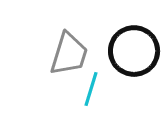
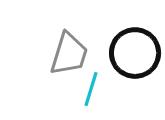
black circle: moved 1 px right, 2 px down
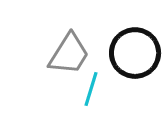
gray trapezoid: rotated 15 degrees clockwise
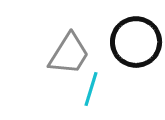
black circle: moved 1 px right, 11 px up
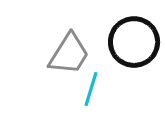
black circle: moved 2 px left
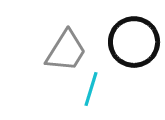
gray trapezoid: moved 3 px left, 3 px up
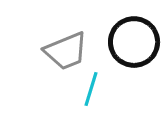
gray trapezoid: rotated 36 degrees clockwise
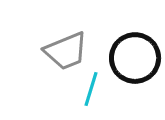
black circle: moved 1 px right, 16 px down
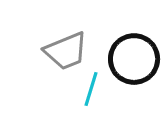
black circle: moved 1 px left, 1 px down
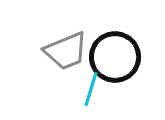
black circle: moved 19 px left, 2 px up
